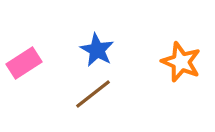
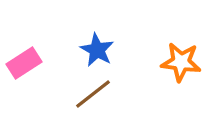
orange star: rotated 15 degrees counterclockwise
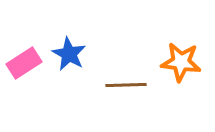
blue star: moved 28 px left, 4 px down
brown line: moved 33 px right, 9 px up; rotated 36 degrees clockwise
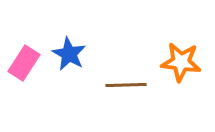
pink rectangle: rotated 24 degrees counterclockwise
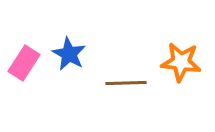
brown line: moved 2 px up
